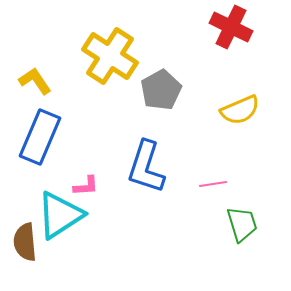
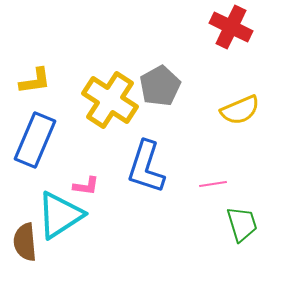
yellow cross: moved 44 px down
yellow L-shape: rotated 116 degrees clockwise
gray pentagon: moved 1 px left, 4 px up
blue rectangle: moved 5 px left, 3 px down
pink L-shape: rotated 12 degrees clockwise
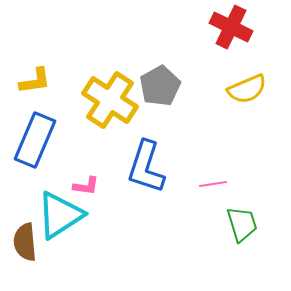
yellow semicircle: moved 7 px right, 21 px up
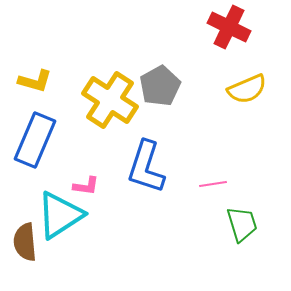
red cross: moved 2 px left
yellow L-shape: rotated 24 degrees clockwise
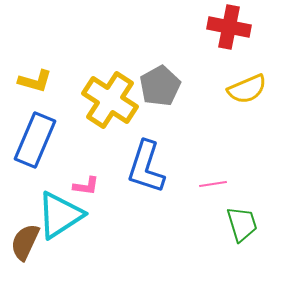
red cross: rotated 15 degrees counterclockwise
brown semicircle: rotated 30 degrees clockwise
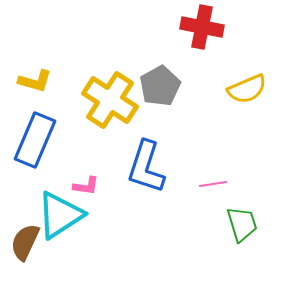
red cross: moved 27 px left
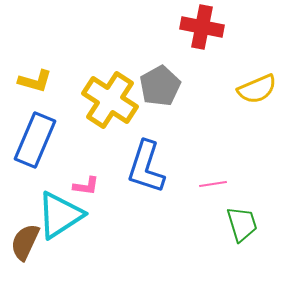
yellow semicircle: moved 10 px right
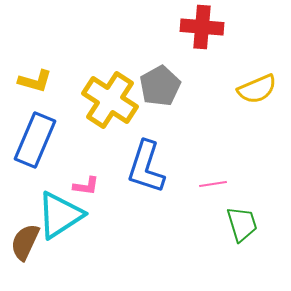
red cross: rotated 6 degrees counterclockwise
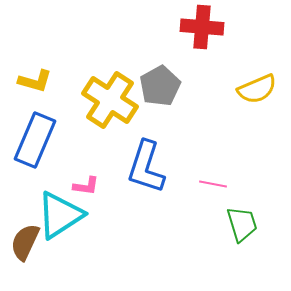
pink line: rotated 20 degrees clockwise
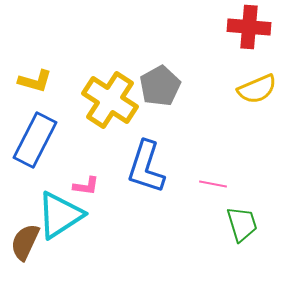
red cross: moved 47 px right
blue rectangle: rotated 4 degrees clockwise
